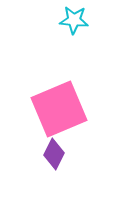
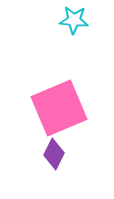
pink square: moved 1 px up
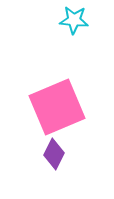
pink square: moved 2 px left, 1 px up
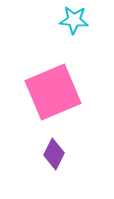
pink square: moved 4 px left, 15 px up
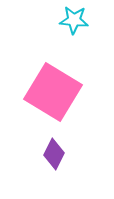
pink square: rotated 36 degrees counterclockwise
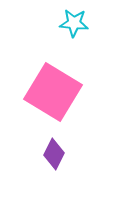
cyan star: moved 3 px down
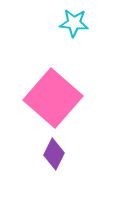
pink square: moved 6 px down; rotated 10 degrees clockwise
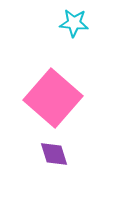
purple diamond: rotated 44 degrees counterclockwise
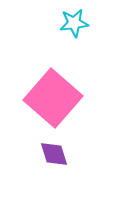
cyan star: rotated 12 degrees counterclockwise
